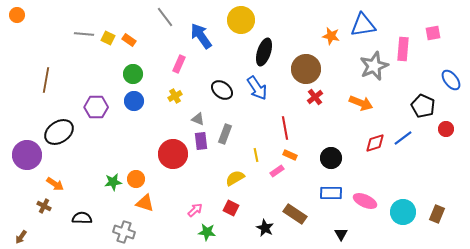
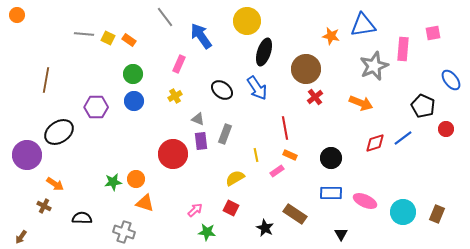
yellow circle at (241, 20): moved 6 px right, 1 px down
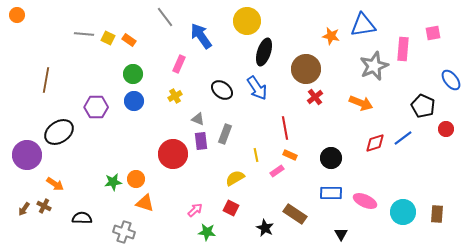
brown rectangle at (437, 214): rotated 18 degrees counterclockwise
brown arrow at (21, 237): moved 3 px right, 28 px up
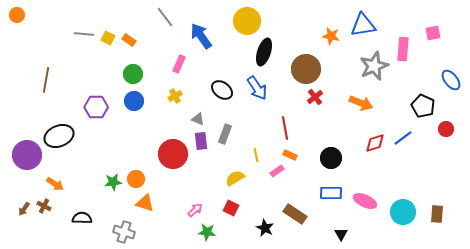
black ellipse at (59, 132): moved 4 px down; rotated 12 degrees clockwise
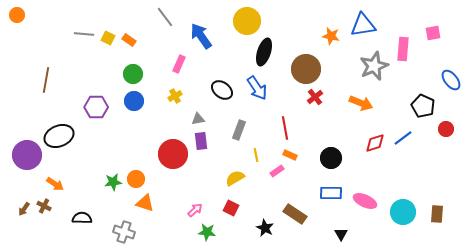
gray triangle at (198, 119): rotated 32 degrees counterclockwise
gray rectangle at (225, 134): moved 14 px right, 4 px up
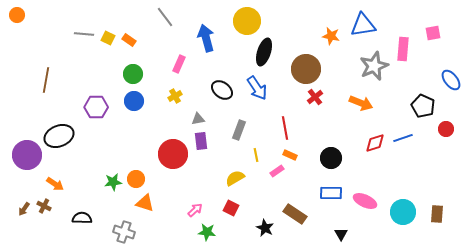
blue arrow at (201, 36): moved 5 px right, 2 px down; rotated 20 degrees clockwise
blue line at (403, 138): rotated 18 degrees clockwise
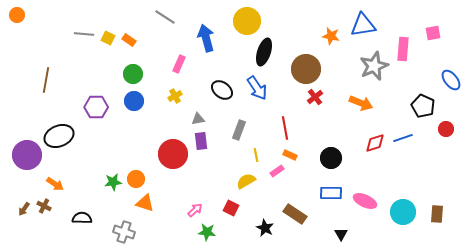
gray line at (165, 17): rotated 20 degrees counterclockwise
yellow semicircle at (235, 178): moved 11 px right, 3 px down
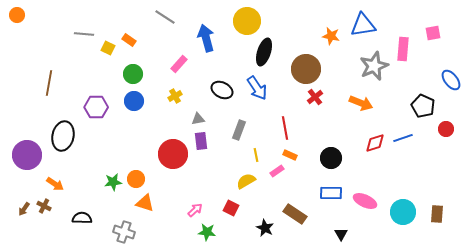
yellow square at (108, 38): moved 10 px down
pink rectangle at (179, 64): rotated 18 degrees clockwise
brown line at (46, 80): moved 3 px right, 3 px down
black ellipse at (222, 90): rotated 10 degrees counterclockwise
black ellipse at (59, 136): moved 4 px right; rotated 56 degrees counterclockwise
